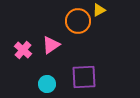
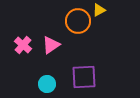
pink cross: moved 5 px up
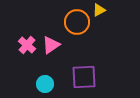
orange circle: moved 1 px left, 1 px down
pink cross: moved 4 px right
cyan circle: moved 2 px left
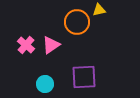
yellow triangle: rotated 16 degrees clockwise
pink cross: moved 1 px left
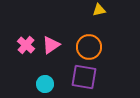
orange circle: moved 12 px right, 25 px down
purple square: rotated 12 degrees clockwise
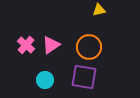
cyan circle: moved 4 px up
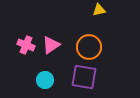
pink cross: rotated 18 degrees counterclockwise
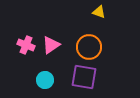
yellow triangle: moved 2 px down; rotated 32 degrees clockwise
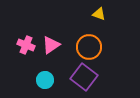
yellow triangle: moved 2 px down
purple square: rotated 28 degrees clockwise
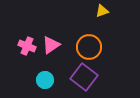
yellow triangle: moved 3 px right, 3 px up; rotated 40 degrees counterclockwise
pink cross: moved 1 px right, 1 px down
